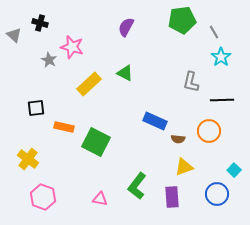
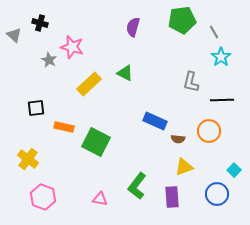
purple semicircle: moved 7 px right; rotated 12 degrees counterclockwise
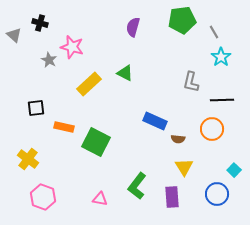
orange circle: moved 3 px right, 2 px up
yellow triangle: rotated 42 degrees counterclockwise
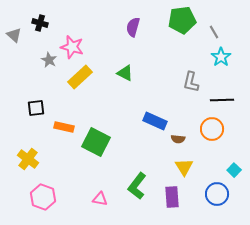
yellow rectangle: moved 9 px left, 7 px up
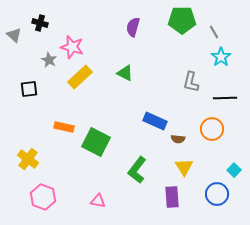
green pentagon: rotated 8 degrees clockwise
black line: moved 3 px right, 2 px up
black square: moved 7 px left, 19 px up
green L-shape: moved 16 px up
pink triangle: moved 2 px left, 2 px down
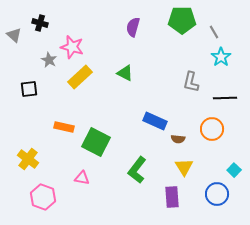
pink triangle: moved 16 px left, 23 px up
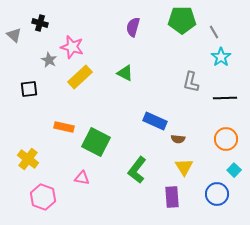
orange circle: moved 14 px right, 10 px down
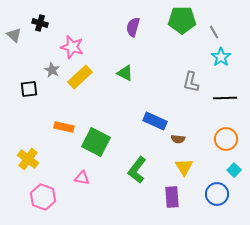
gray star: moved 3 px right, 10 px down
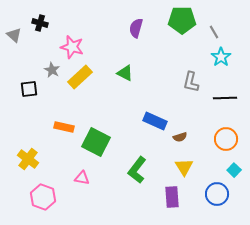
purple semicircle: moved 3 px right, 1 px down
brown semicircle: moved 2 px right, 2 px up; rotated 24 degrees counterclockwise
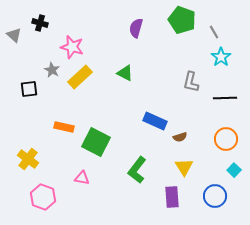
green pentagon: rotated 20 degrees clockwise
blue circle: moved 2 px left, 2 px down
